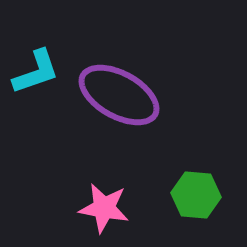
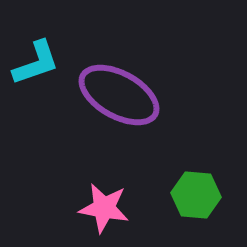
cyan L-shape: moved 9 px up
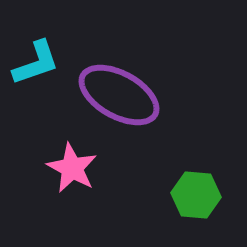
pink star: moved 32 px left, 40 px up; rotated 18 degrees clockwise
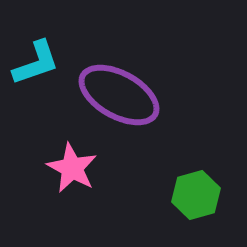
green hexagon: rotated 21 degrees counterclockwise
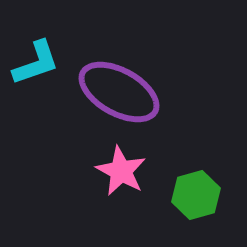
purple ellipse: moved 3 px up
pink star: moved 49 px right, 3 px down
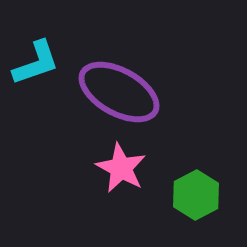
pink star: moved 3 px up
green hexagon: rotated 12 degrees counterclockwise
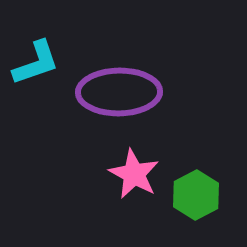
purple ellipse: rotated 30 degrees counterclockwise
pink star: moved 13 px right, 6 px down
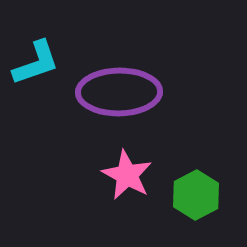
pink star: moved 7 px left, 1 px down
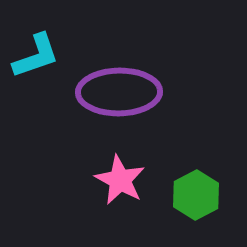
cyan L-shape: moved 7 px up
pink star: moved 7 px left, 5 px down
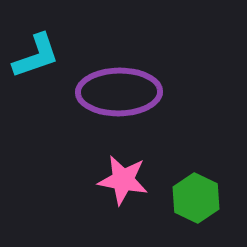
pink star: moved 3 px right; rotated 18 degrees counterclockwise
green hexagon: moved 3 px down; rotated 6 degrees counterclockwise
